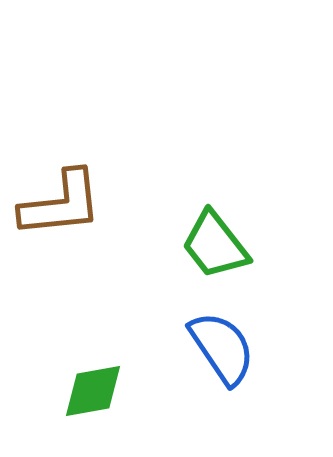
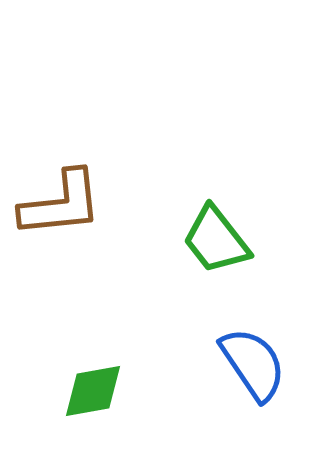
green trapezoid: moved 1 px right, 5 px up
blue semicircle: moved 31 px right, 16 px down
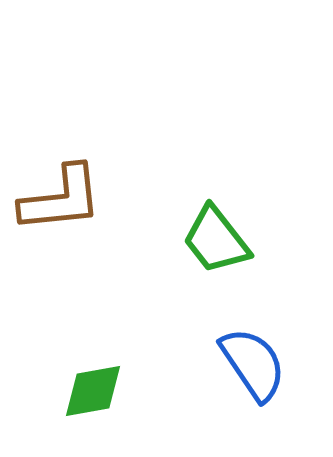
brown L-shape: moved 5 px up
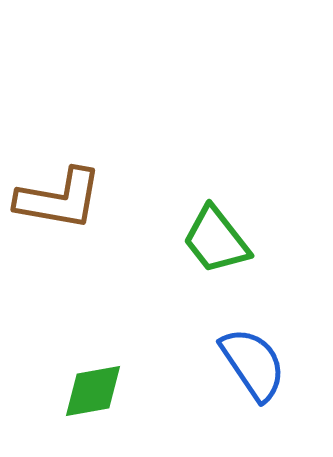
brown L-shape: moved 2 px left; rotated 16 degrees clockwise
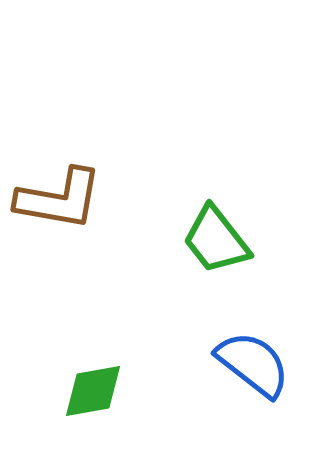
blue semicircle: rotated 18 degrees counterclockwise
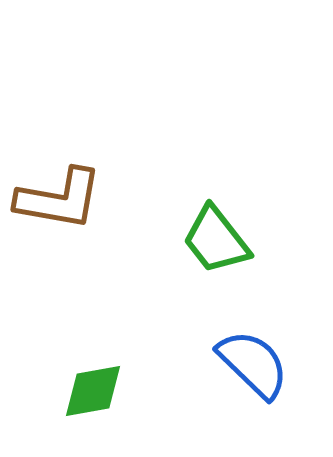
blue semicircle: rotated 6 degrees clockwise
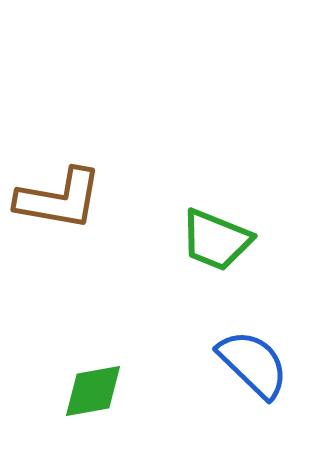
green trapezoid: rotated 30 degrees counterclockwise
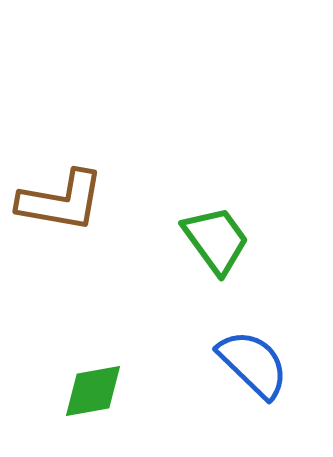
brown L-shape: moved 2 px right, 2 px down
green trapezoid: rotated 148 degrees counterclockwise
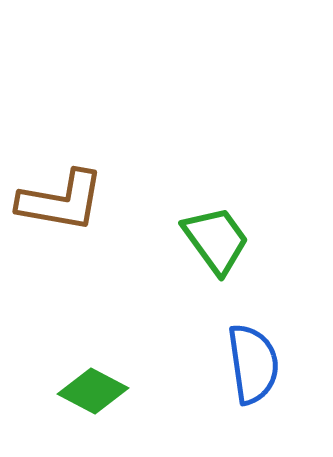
blue semicircle: rotated 38 degrees clockwise
green diamond: rotated 38 degrees clockwise
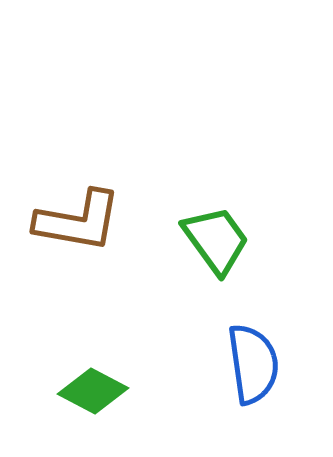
brown L-shape: moved 17 px right, 20 px down
